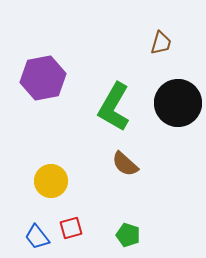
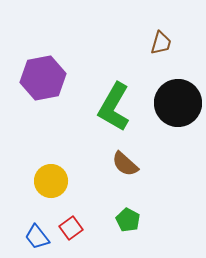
red square: rotated 20 degrees counterclockwise
green pentagon: moved 15 px up; rotated 10 degrees clockwise
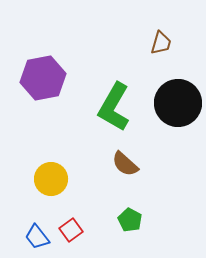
yellow circle: moved 2 px up
green pentagon: moved 2 px right
red square: moved 2 px down
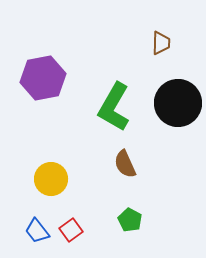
brown trapezoid: rotated 15 degrees counterclockwise
brown semicircle: rotated 24 degrees clockwise
blue trapezoid: moved 6 px up
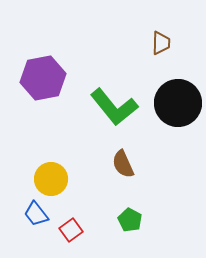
green L-shape: rotated 69 degrees counterclockwise
brown semicircle: moved 2 px left
blue trapezoid: moved 1 px left, 17 px up
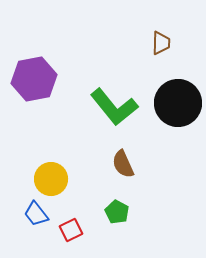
purple hexagon: moved 9 px left, 1 px down
green pentagon: moved 13 px left, 8 px up
red square: rotated 10 degrees clockwise
